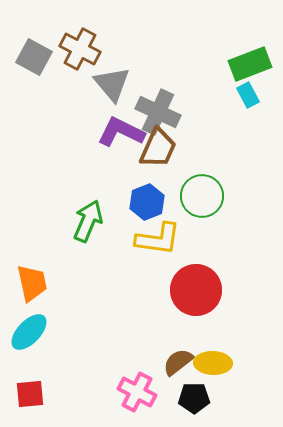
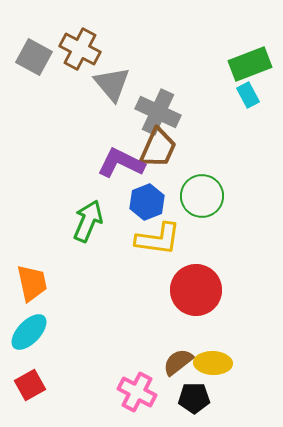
purple L-shape: moved 31 px down
red square: moved 9 px up; rotated 24 degrees counterclockwise
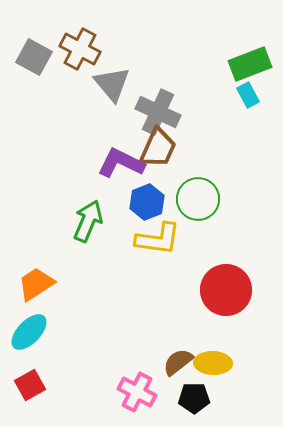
green circle: moved 4 px left, 3 px down
orange trapezoid: moved 4 px right, 1 px down; rotated 111 degrees counterclockwise
red circle: moved 30 px right
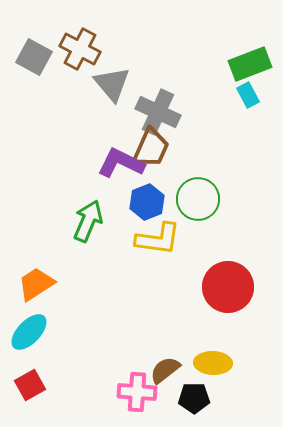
brown trapezoid: moved 7 px left
red circle: moved 2 px right, 3 px up
brown semicircle: moved 13 px left, 8 px down
pink cross: rotated 24 degrees counterclockwise
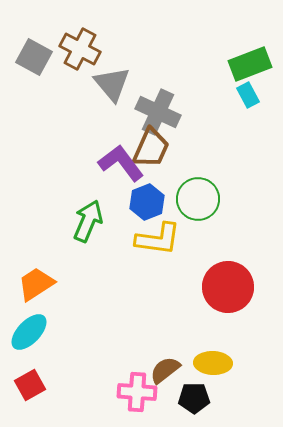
purple L-shape: rotated 27 degrees clockwise
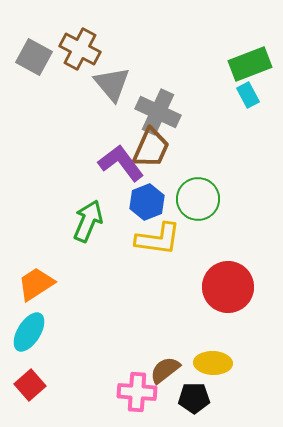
cyan ellipse: rotated 12 degrees counterclockwise
red square: rotated 12 degrees counterclockwise
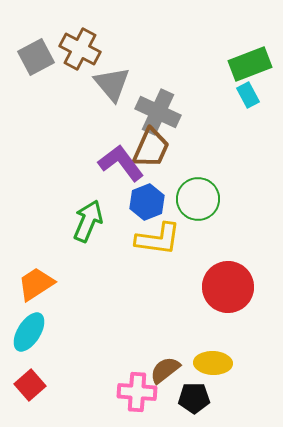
gray square: moved 2 px right; rotated 33 degrees clockwise
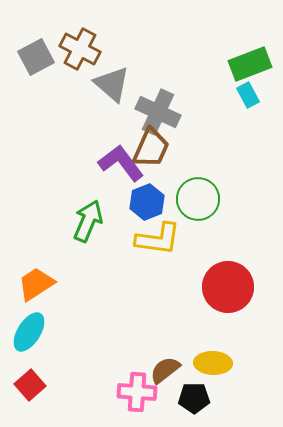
gray triangle: rotated 9 degrees counterclockwise
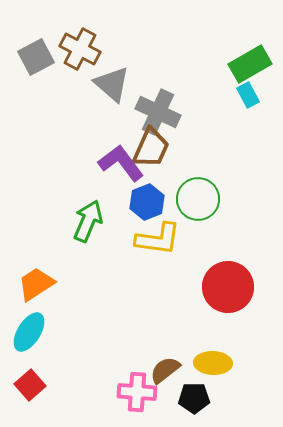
green rectangle: rotated 9 degrees counterclockwise
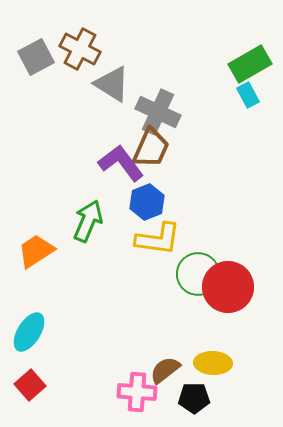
gray triangle: rotated 9 degrees counterclockwise
green circle: moved 75 px down
orange trapezoid: moved 33 px up
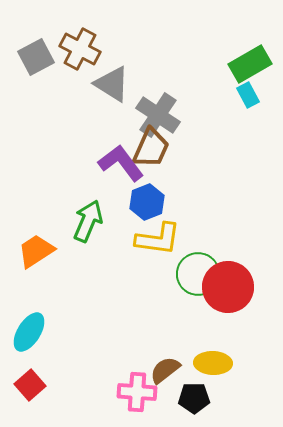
gray cross: moved 3 px down; rotated 9 degrees clockwise
